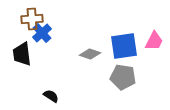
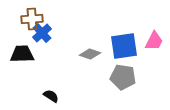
black trapezoid: rotated 95 degrees clockwise
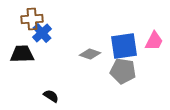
gray pentagon: moved 6 px up
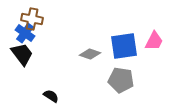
brown cross: rotated 15 degrees clockwise
blue cross: moved 17 px left; rotated 12 degrees counterclockwise
black trapezoid: rotated 55 degrees clockwise
gray pentagon: moved 2 px left, 9 px down
